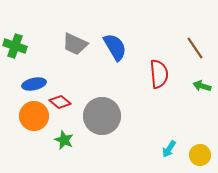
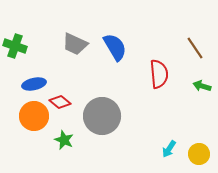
yellow circle: moved 1 px left, 1 px up
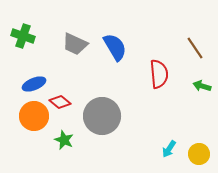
green cross: moved 8 px right, 10 px up
blue ellipse: rotated 10 degrees counterclockwise
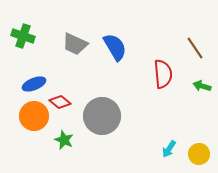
red semicircle: moved 4 px right
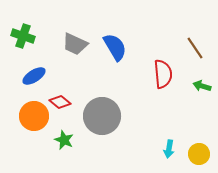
blue ellipse: moved 8 px up; rotated 10 degrees counterclockwise
cyan arrow: rotated 24 degrees counterclockwise
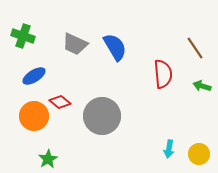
green star: moved 16 px left, 19 px down; rotated 18 degrees clockwise
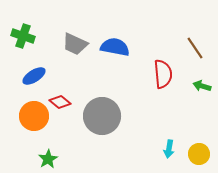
blue semicircle: rotated 48 degrees counterclockwise
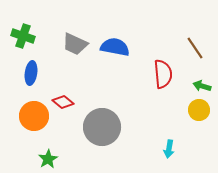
blue ellipse: moved 3 px left, 3 px up; rotated 50 degrees counterclockwise
red diamond: moved 3 px right
gray circle: moved 11 px down
yellow circle: moved 44 px up
